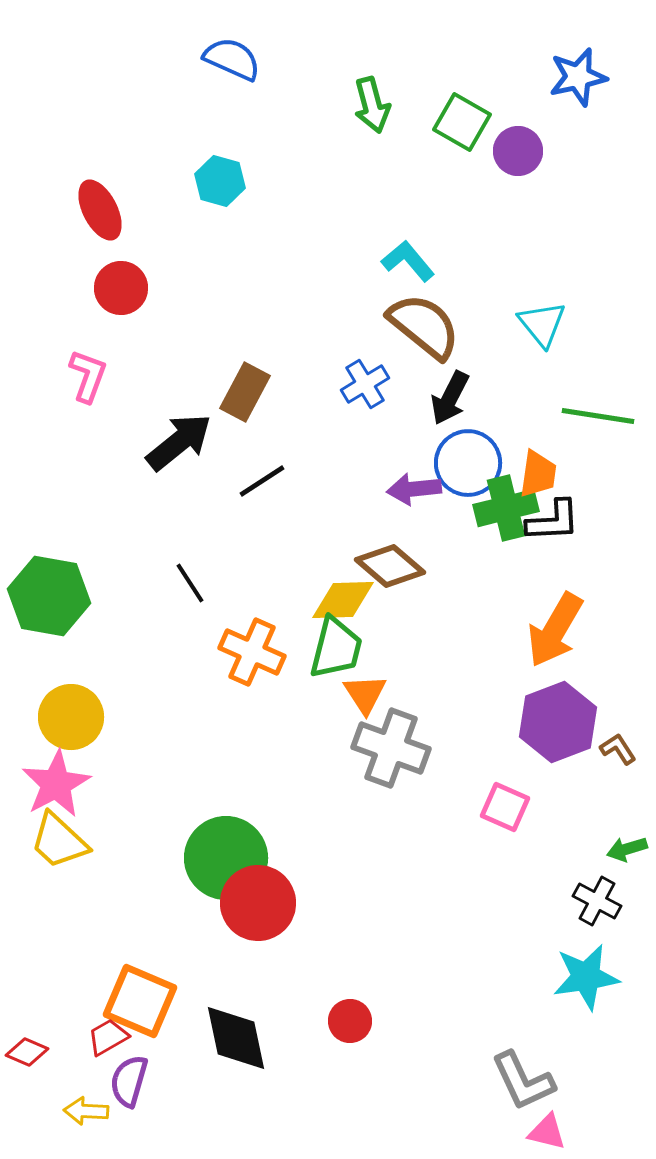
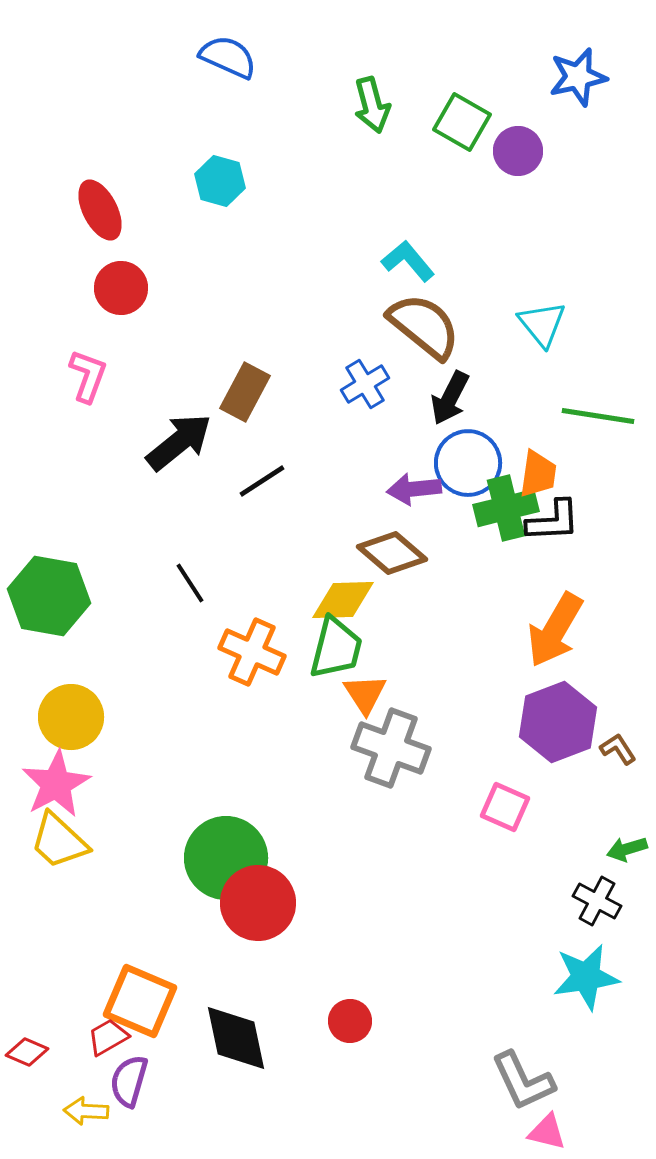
blue semicircle at (232, 59): moved 4 px left, 2 px up
brown diamond at (390, 566): moved 2 px right, 13 px up
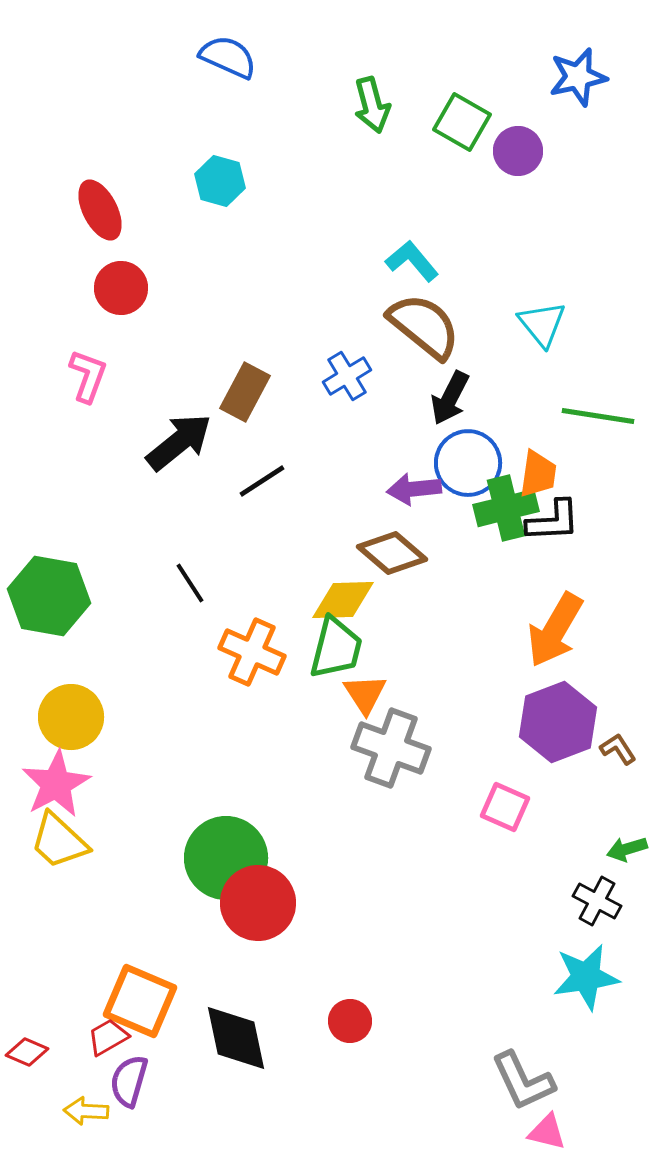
cyan L-shape at (408, 261): moved 4 px right
blue cross at (365, 384): moved 18 px left, 8 px up
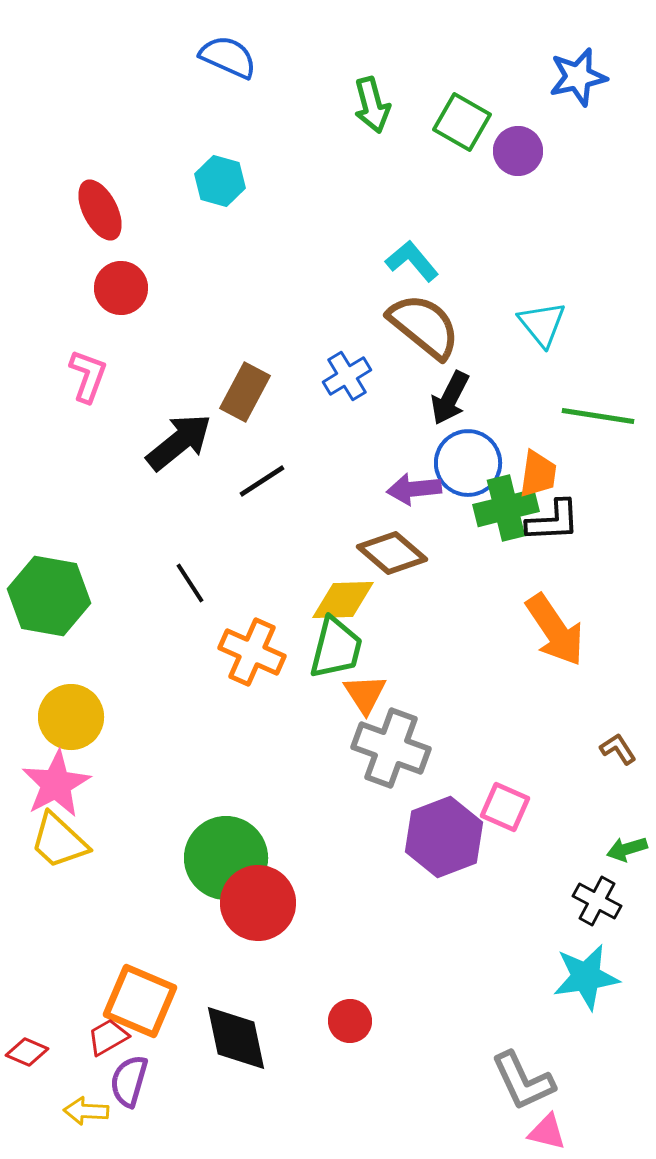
orange arrow at (555, 630): rotated 64 degrees counterclockwise
purple hexagon at (558, 722): moved 114 px left, 115 px down
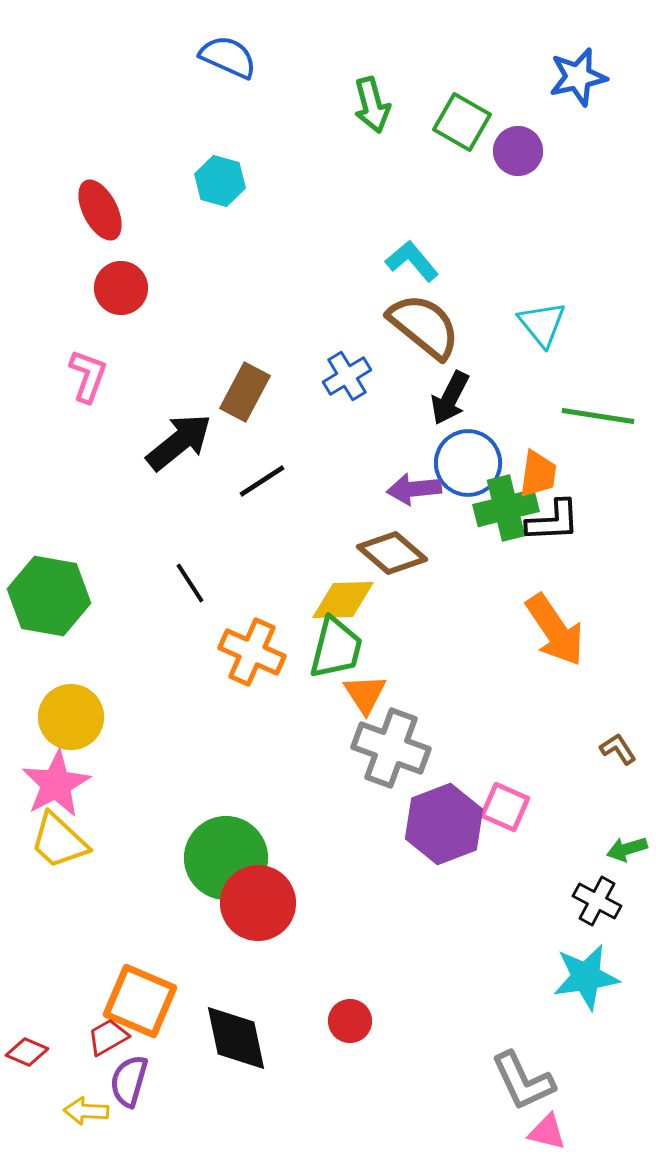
purple hexagon at (444, 837): moved 13 px up
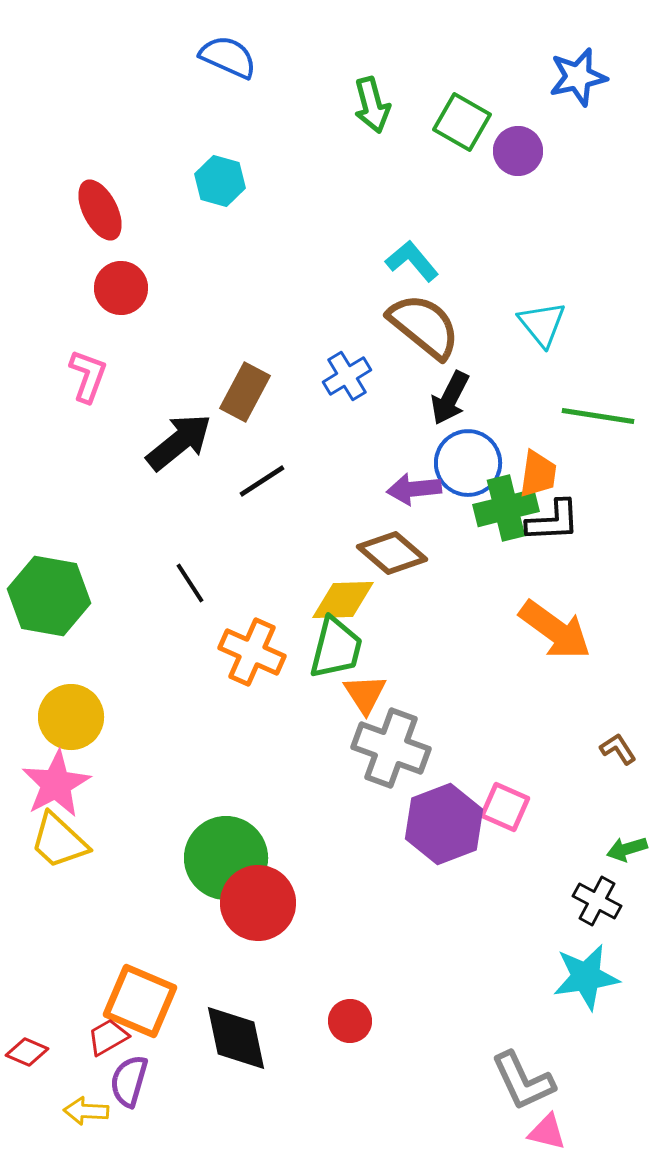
orange arrow at (555, 630): rotated 20 degrees counterclockwise
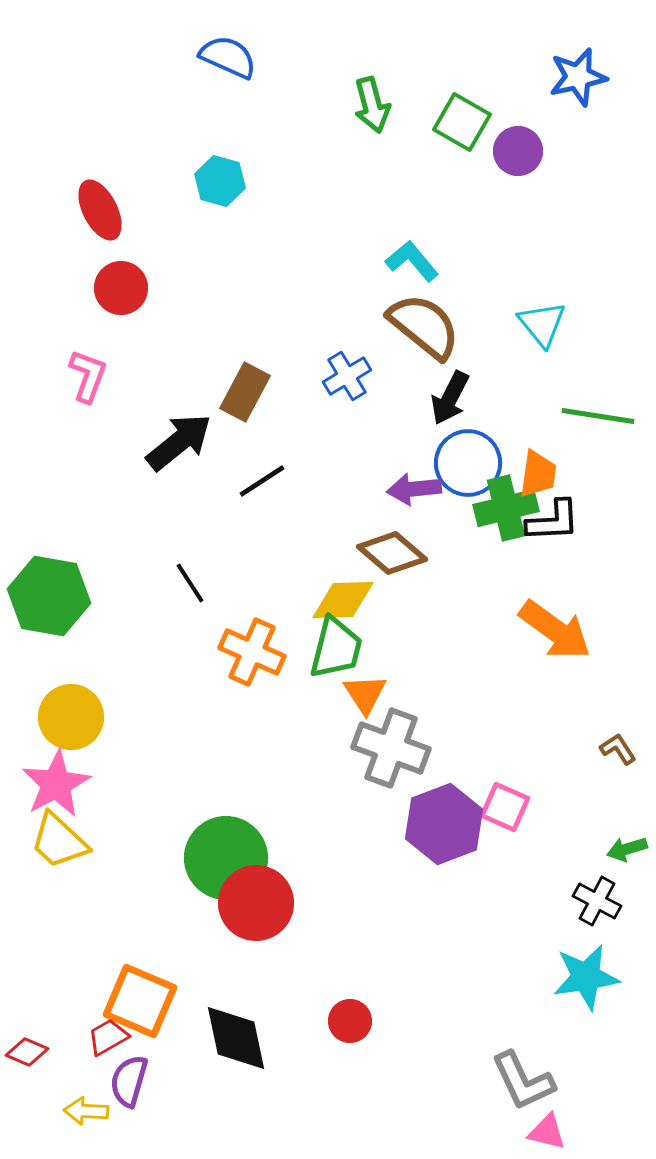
red circle at (258, 903): moved 2 px left
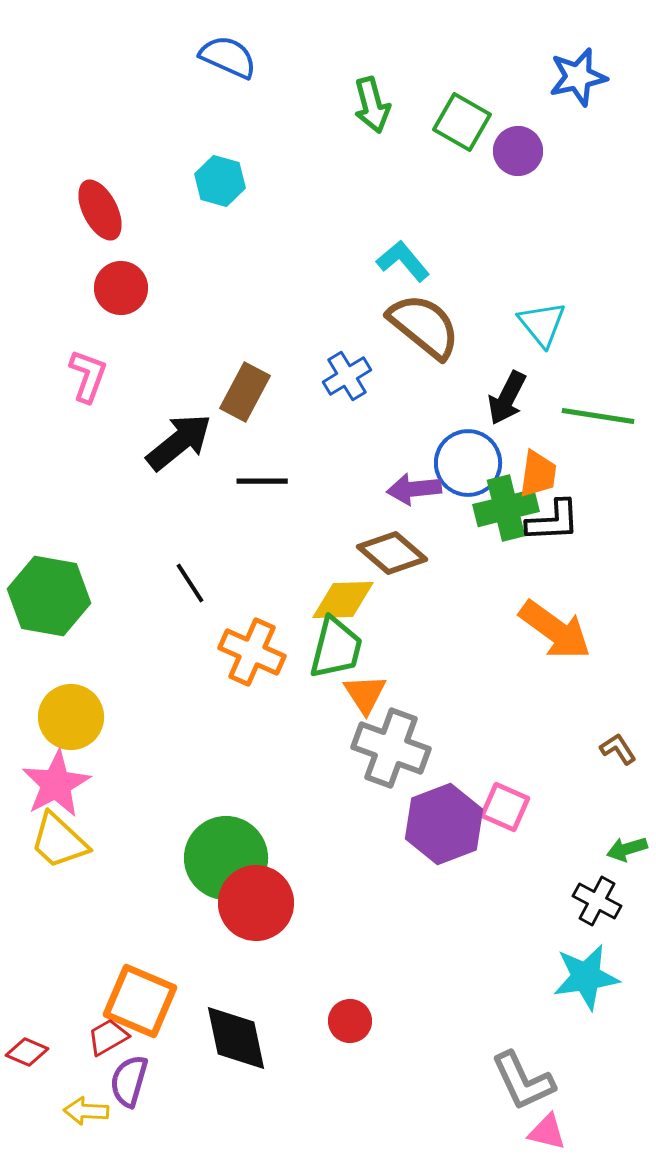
cyan L-shape at (412, 261): moved 9 px left
black arrow at (450, 398): moved 57 px right
black line at (262, 481): rotated 33 degrees clockwise
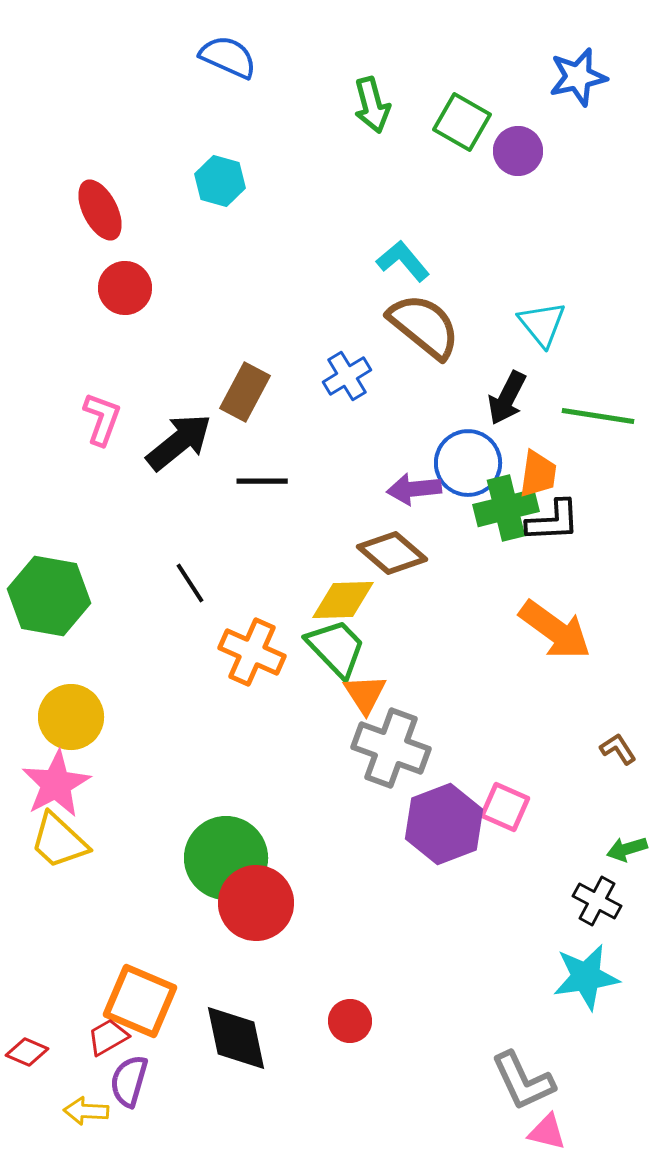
red circle at (121, 288): moved 4 px right
pink L-shape at (88, 376): moved 14 px right, 43 px down
green trapezoid at (336, 648): rotated 58 degrees counterclockwise
